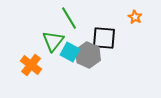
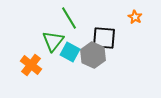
gray hexagon: moved 5 px right
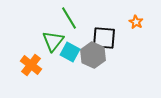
orange star: moved 1 px right, 5 px down
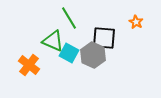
green triangle: rotated 45 degrees counterclockwise
cyan square: moved 1 px left, 1 px down
orange cross: moved 2 px left
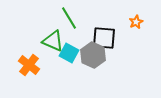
orange star: rotated 16 degrees clockwise
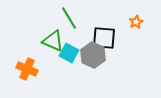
orange cross: moved 2 px left, 4 px down; rotated 15 degrees counterclockwise
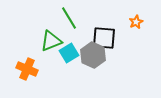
green triangle: moved 2 px left; rotated 45 degrees counterclockwise
cyan square: rotated 30 degrees clockwise
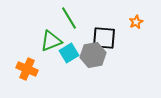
gray hexagon: rotated 25 degrees clockwise
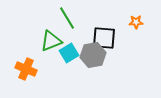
green line: moved 2 px left
orange star: rotated 24 degrees clockwise
orange cross: moved 1 px left
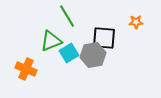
green line: moved 2 px up
